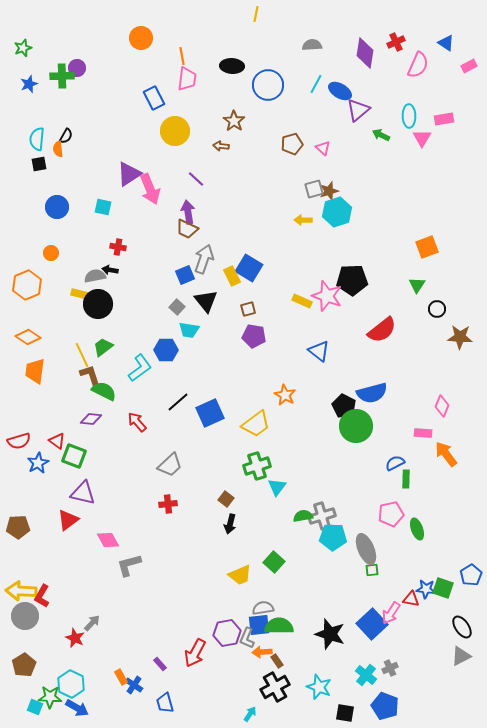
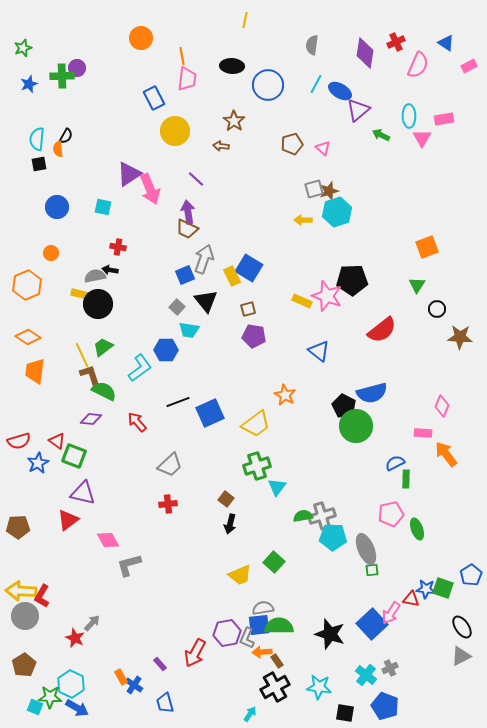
yellow line at (256, 14): moved 11 px left, 6 px down
gray semicircle at (312, 45): rotated 78 degrees counterclockwise
black line at (178, 402): rotated 20 degrees clockwise
cyan star at (319, 687): rotated 15 degrees counterclockwise
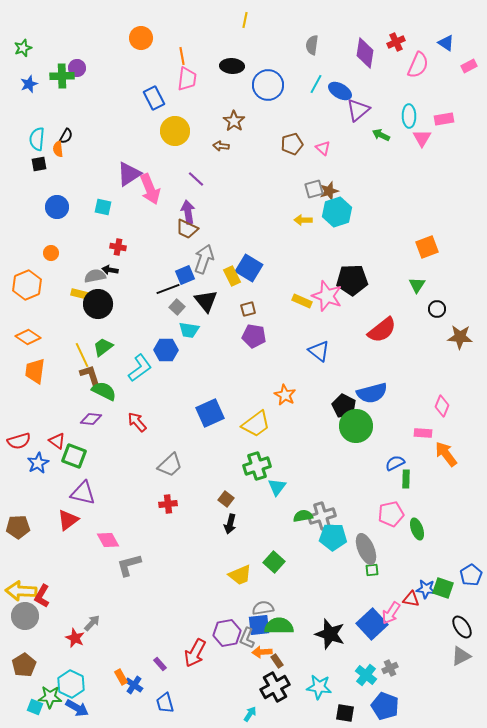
black line at (178, 402): moved 10 px left, 113 px up
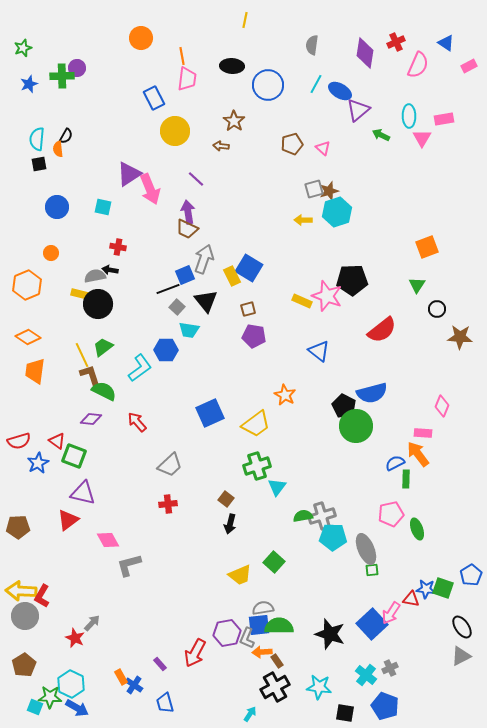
orange arrow at (446, 454): moved 28 px left
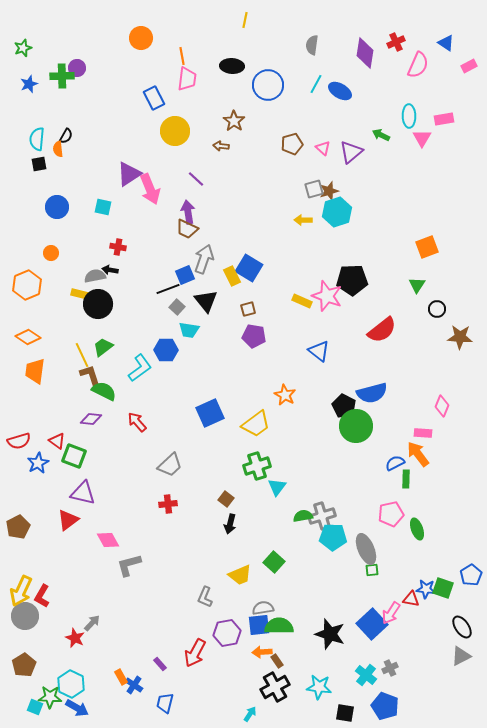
purple triangle at (358, 110): moved 7 px left, 42 px down
brown pentagon at (18, 527): rotated 25 degrees counterclockwise
yellow arrow at (21, 591): rotated 68 degrees counterclockwise
gray L-shape at (247, 638): moved 42 px left, 41 px up
blue trapezoid at (165, 703): rotated 30 degrees clockwise
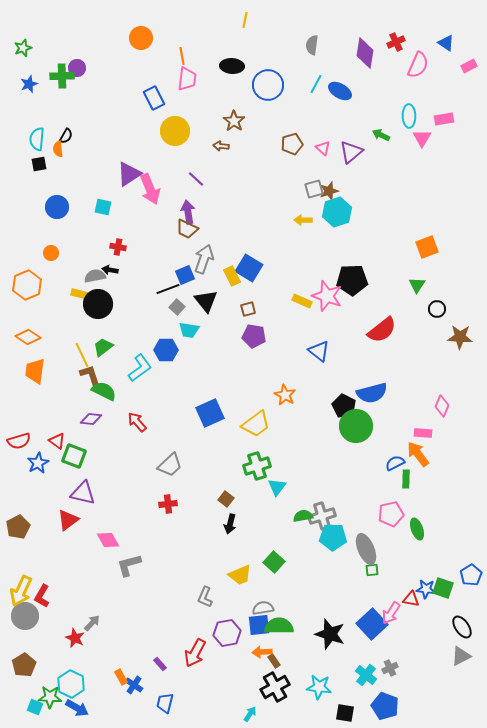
brown rectangle at (277, 661): moved 3 px left
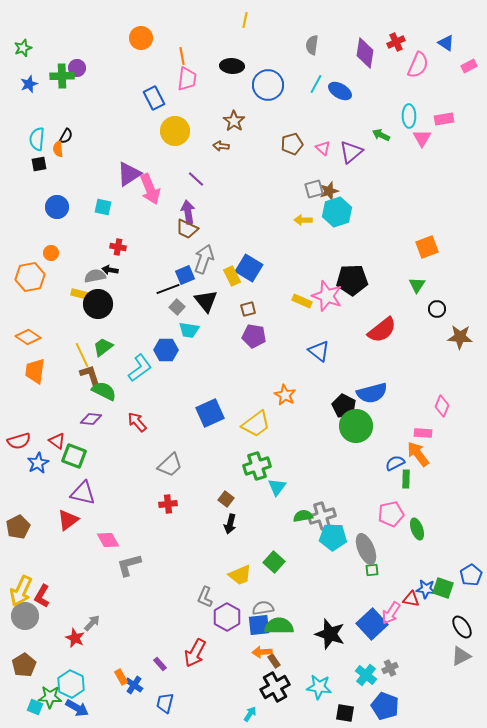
orange hexagon at (27, 285): moved 3 px right, 8 px up; rotated 12 degrees clockwise
purple hexagon at (227, 633): moved 16 px up; rotated 20 degrees counterclockwise
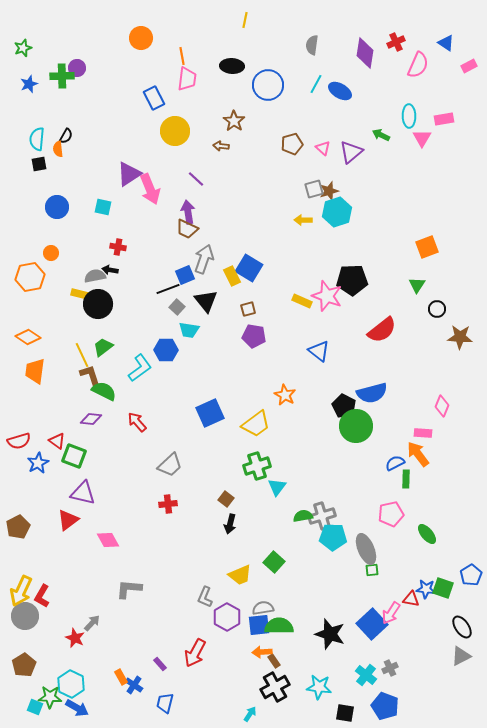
green ellipse at (417, 529): moved 10 px right, 5 px down; rotated 20 degrees counterclockwise
gray L-shape at (129, 565): moved 24 px down; rotated 20 degrees clockwise
